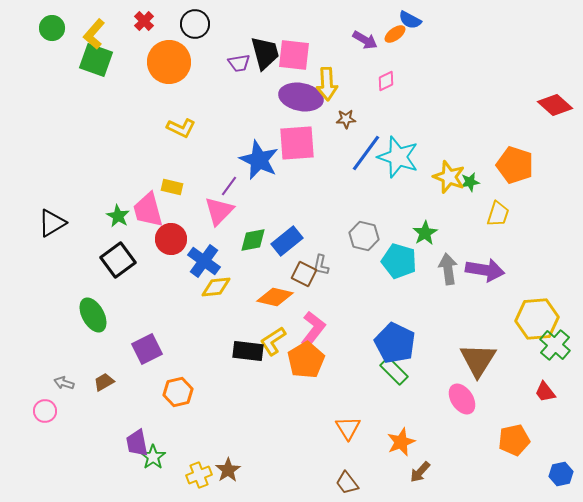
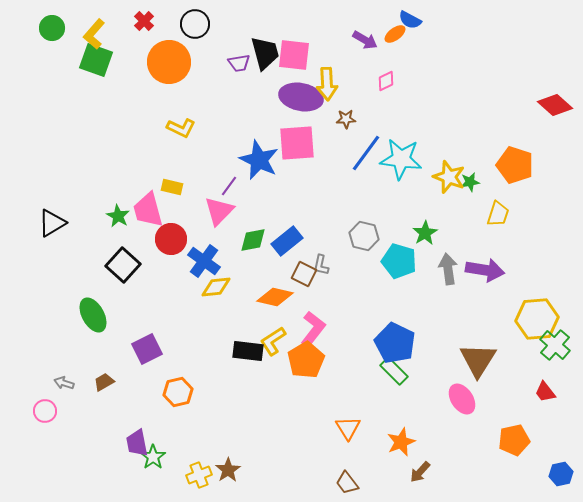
cyan star at (398, 157): moved 3 px right, 2 px down; rotated 12 degrees counterclockwise
black square at (118, 260): moved 5 px right, 5 px down; rotated 12 degrees counterclockwise
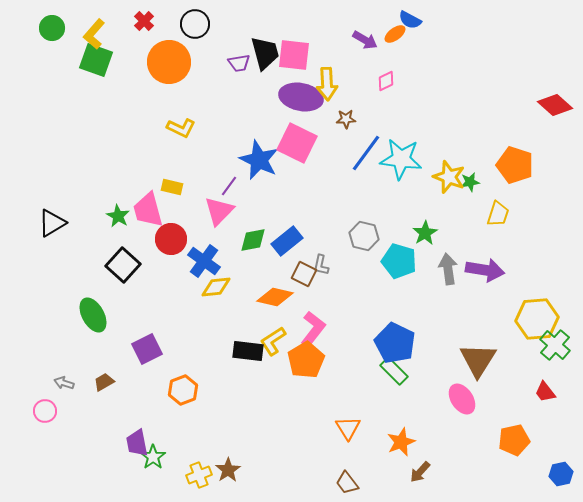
pink square at (297, 143): rotated 30 degrees clockwise
orange hexagon at (178, 392): moved 5 px right, 2 px up; rotated 8 degrees counterclockwise
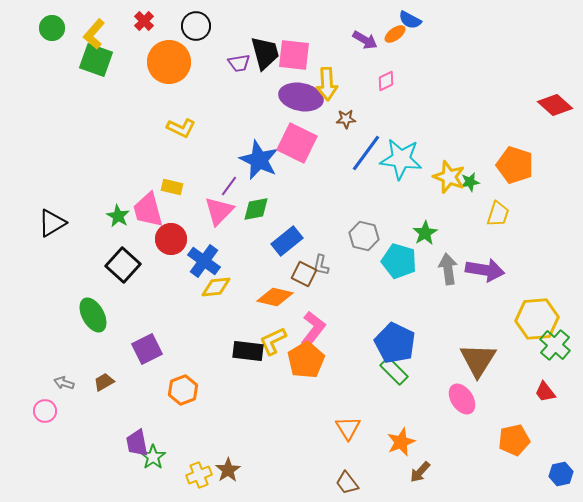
black circle at (195, 24): moved 1 px right, 2 px down
green diamond at (253, 240): moved 3 px right, 31 px up
yellow L-shape at (273, 341): rotated 8 degrees clockwise
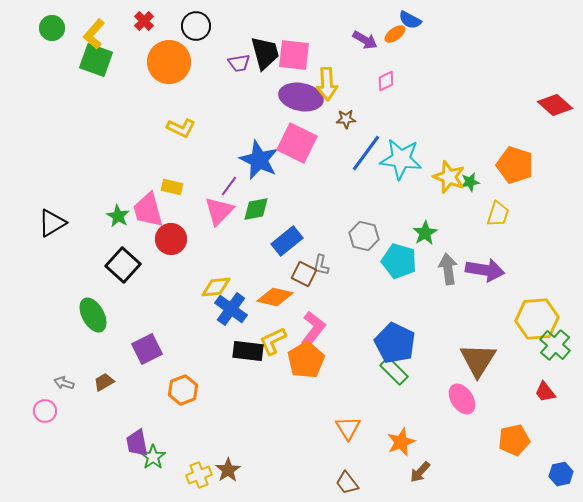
blue cross at (204, 261): moved 27 px right, 48 px down
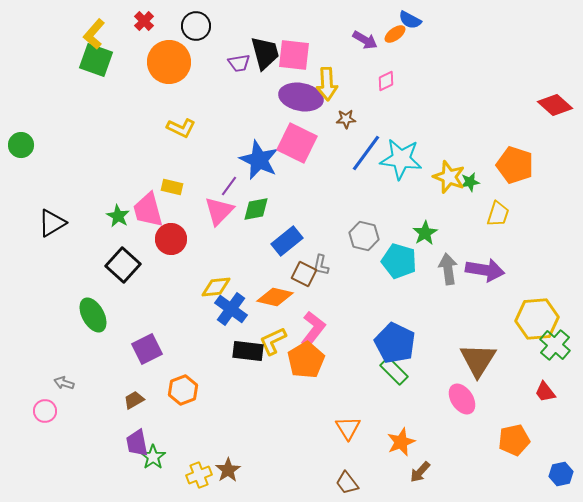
green circle at (52, 28): moved 31 px left, 117 px down
brown trapezoid at (104, 382): moved 30 px right, 18 px down
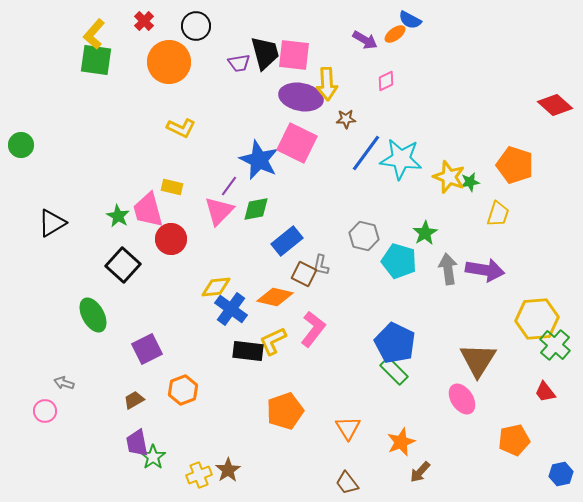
green square at (96, 60): rotated 12 degrees counterclockwise
orange pentagon at (306, 360): moved 21 px left, 51 px down; rotated 12 degrees clockwise
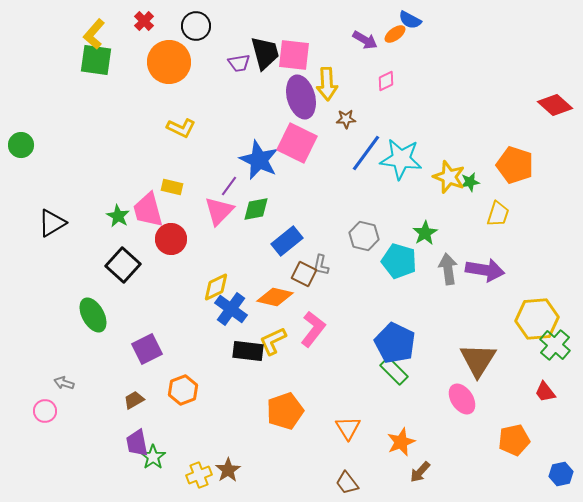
purple ellipse at (301, 97): rotated 63 degrees clockwise
yellow diamond at (216, 287): rotated 20 degrees counterclockwise
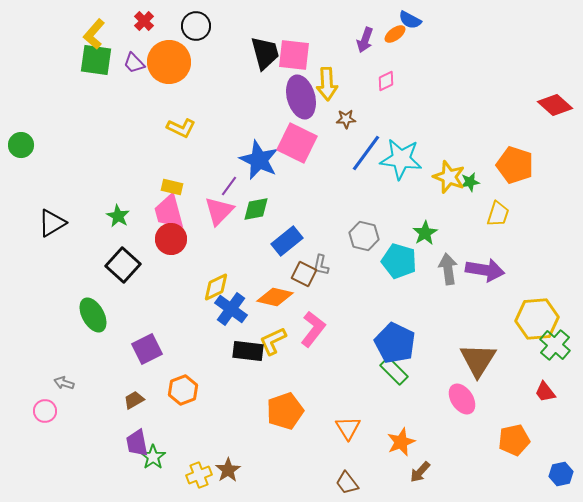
purple arrow at (365, 40): rotated 80 degrees clockwise
purple trapezoid at (239, 63): moved 105 px left; rotated 55 degrees clockwise
pink trapezoid at (148, 210): moved 21 px right, 2 px down
